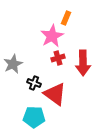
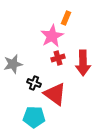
gray star: rotated 12 degrees clockwise
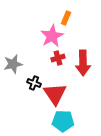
red triangle: rotated 20 degrees clockwise
cyan pentagon: moved 29 px right, 4 px down
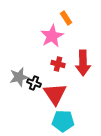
orange rectangle: rotated 56 degrees counterclockwise
red cross: moved 6 px down; rotated 32 degrees clockwise
gray star: moved 6 px right, 13 px down
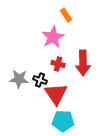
orange rectangle: moved 3 px up
pink star: moved 1 px right, 1 px down
gray star: moved 2 px down; rotated 18 degrees clockwise
black cross: moved 6 px right, 3 px up
red triangle: moved 1 px right
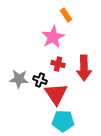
red arrow: moved 1 px right, 5 px down
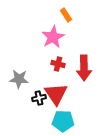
black cross: moved 1 px left, 18 px down; rotated 32 degrees counterclockwise
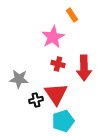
orange rectangle: moved 6 px right
black cross: moved 3 px left, 2 px down
cyan pentagon: rotated 20 degrees counterclockwise
